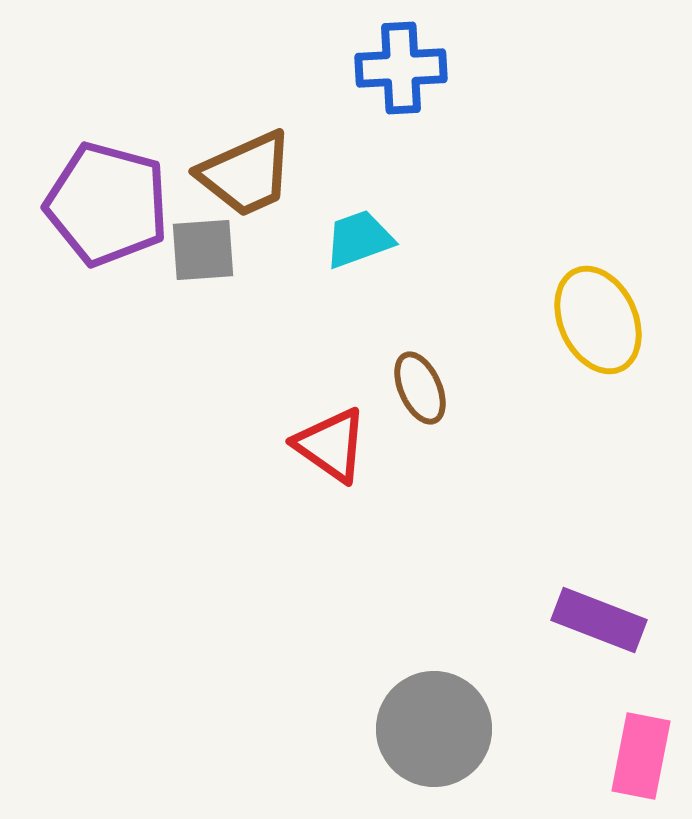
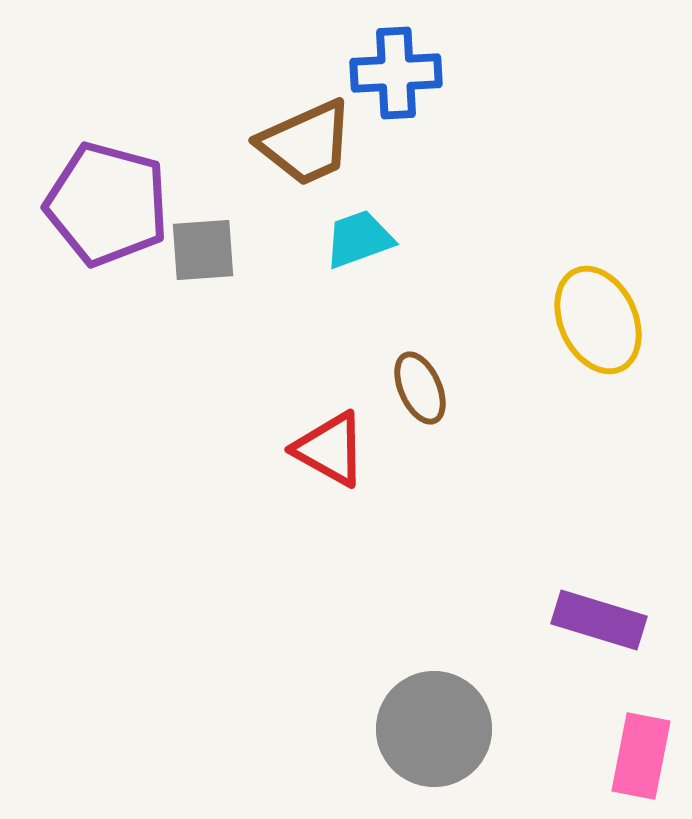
blue cross: moved 5 px left, 5 px down
brown trapezoid: moved 60 px right, 31 px up
red triangle: moved 1 px left, 4 px down; rotated 6 degrees counterclockwise
purple rectangle: rotated 4 degrees counterclockwise
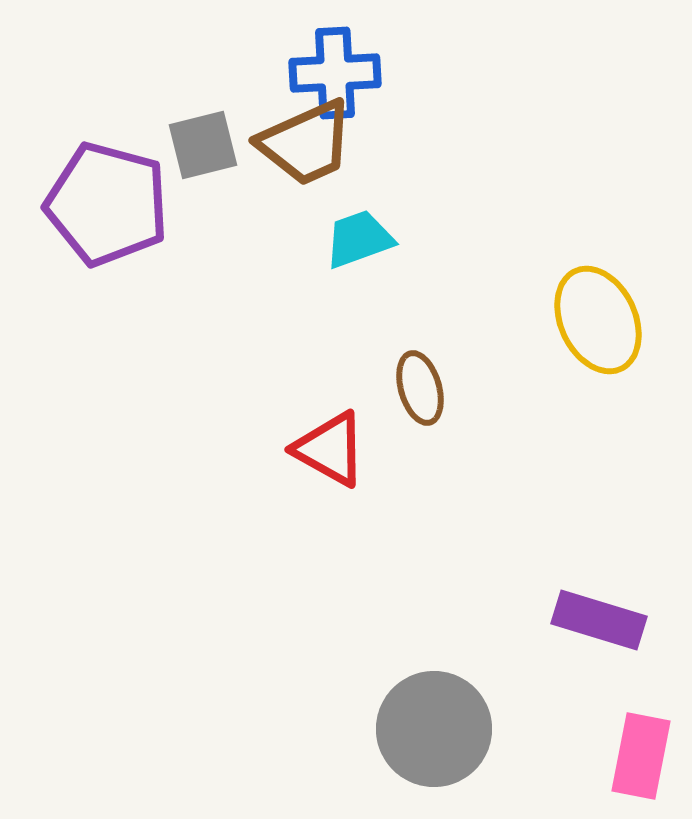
blue cross: moved 61 px left
gray square: moved 105 px up; rotated 10 degrees counterclockwise
brown ellipse: rotated 8 degrees clockwise
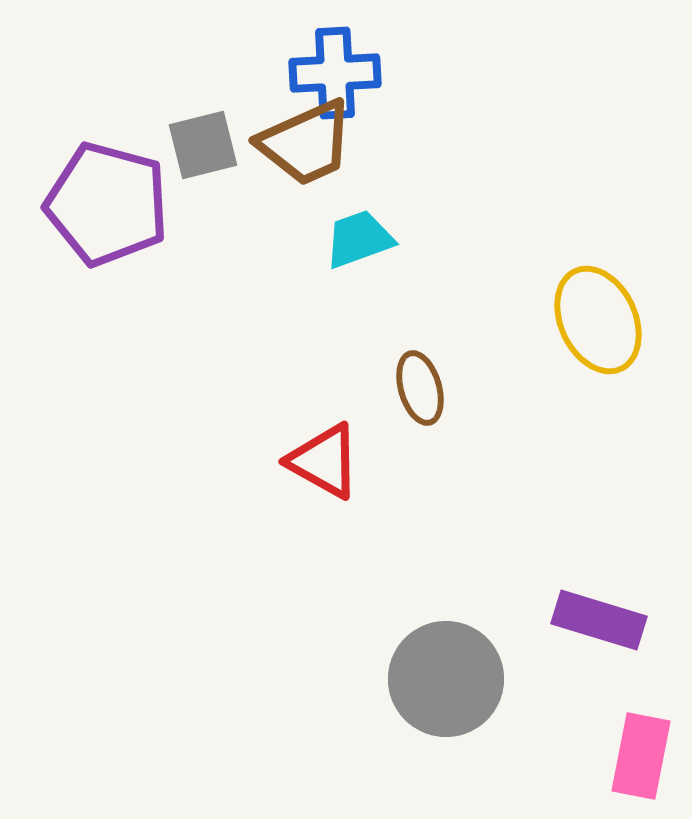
red triangle: moved 6 px left, 12 px down
gray circle: moved 12 px right, 50 px up
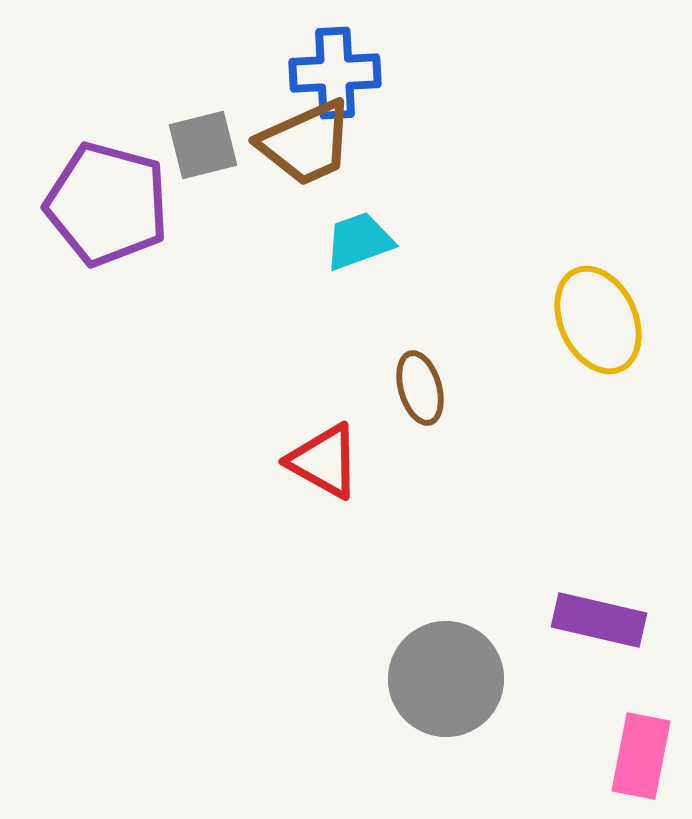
cyan trapezoid: moved 2 px down
purple rectangle: rotated 4 degrees counterclockwise
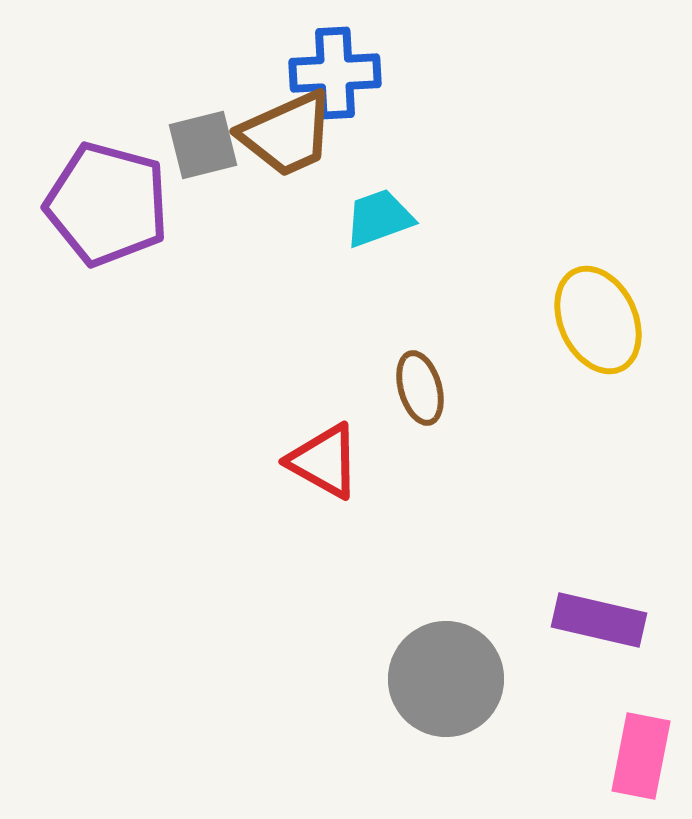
brown trapezoid: moved 19 px left, 9 px up
cyan trapezoid: moved 20 px right, 23 px up
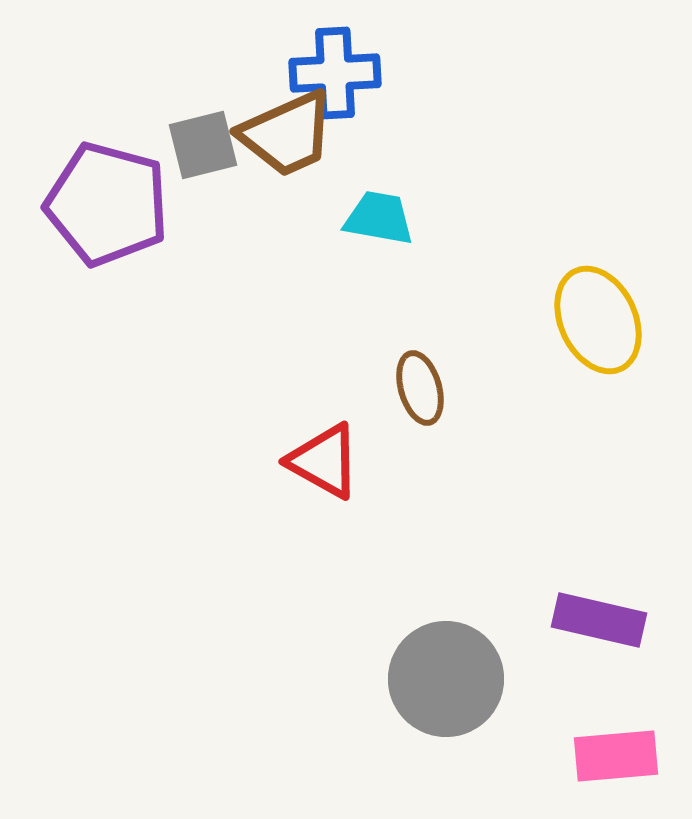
cyan trapezoid: rotated 30 degrees clockwise
pink rectangle: moved 25 px left; rotated 74 degrees clockwise
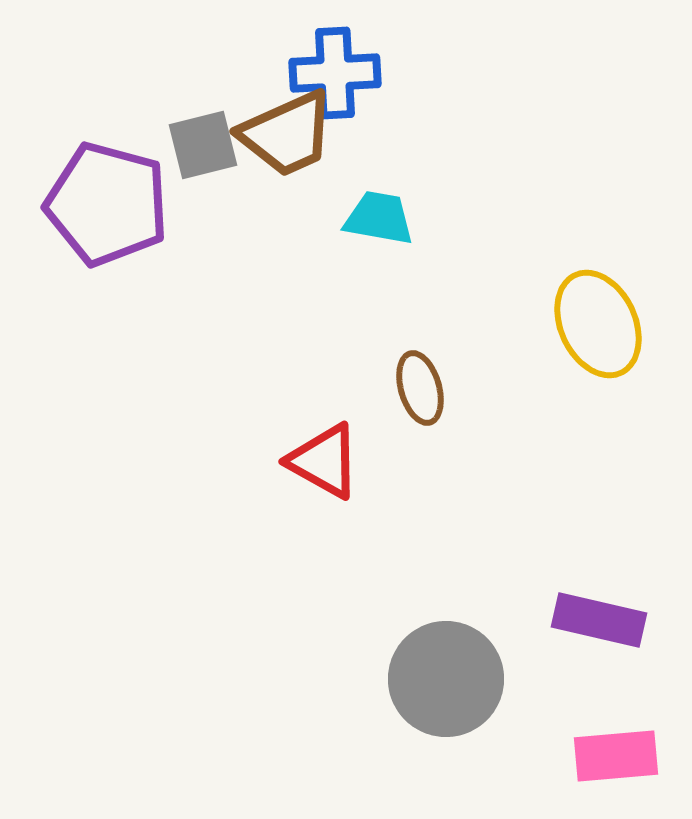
yellow ellipse: moved 4 px down
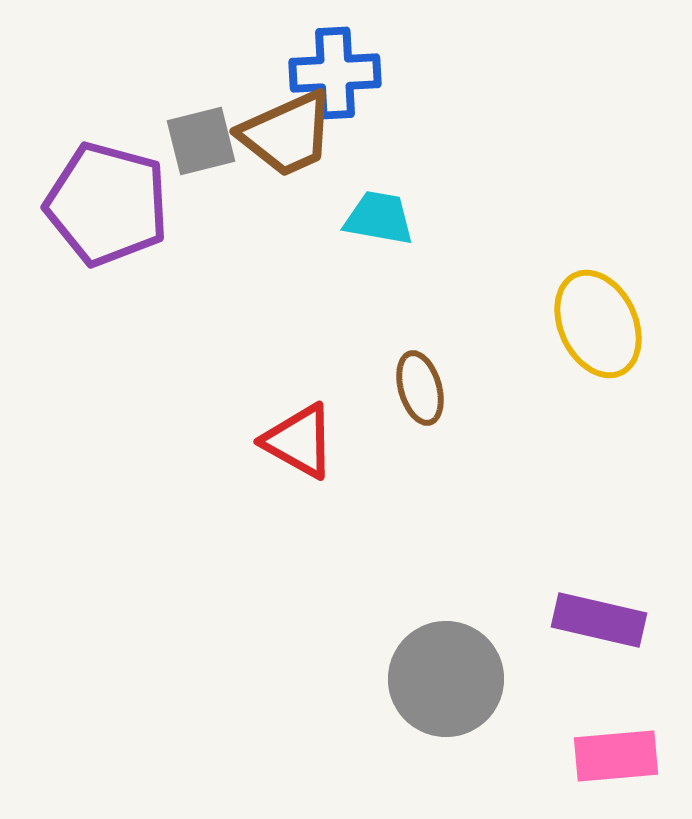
gray square: moved 2 px left, 4 px up
red triangle: moved 25 px left, 20 px up
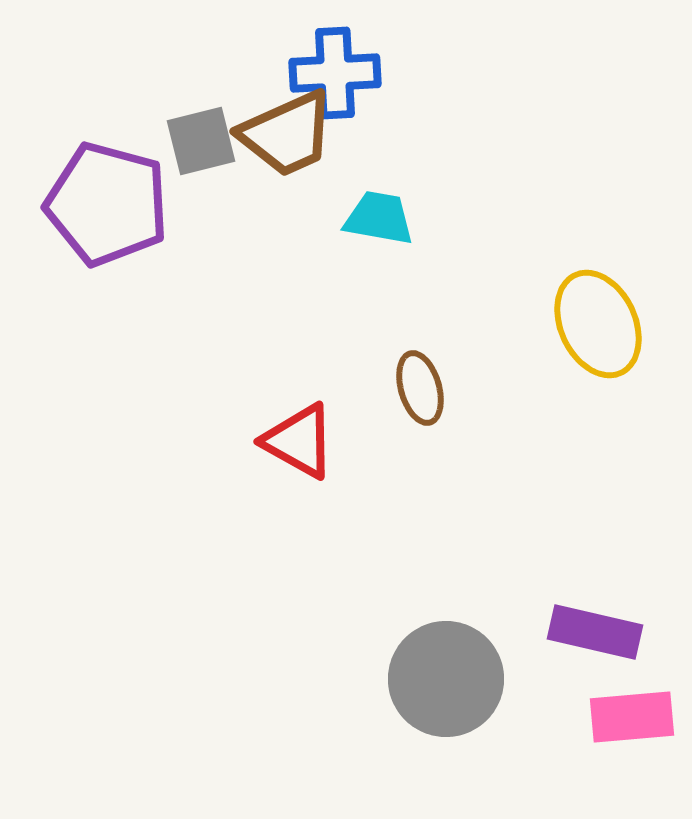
purple rectangle: moved 4 px left, 12 px down
pink rectangle: moved 16 px right, 39 px up
